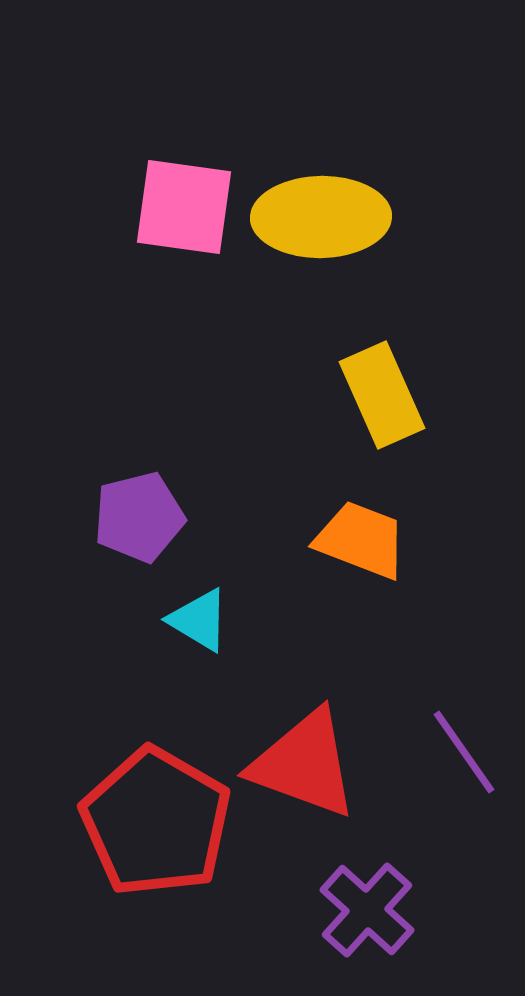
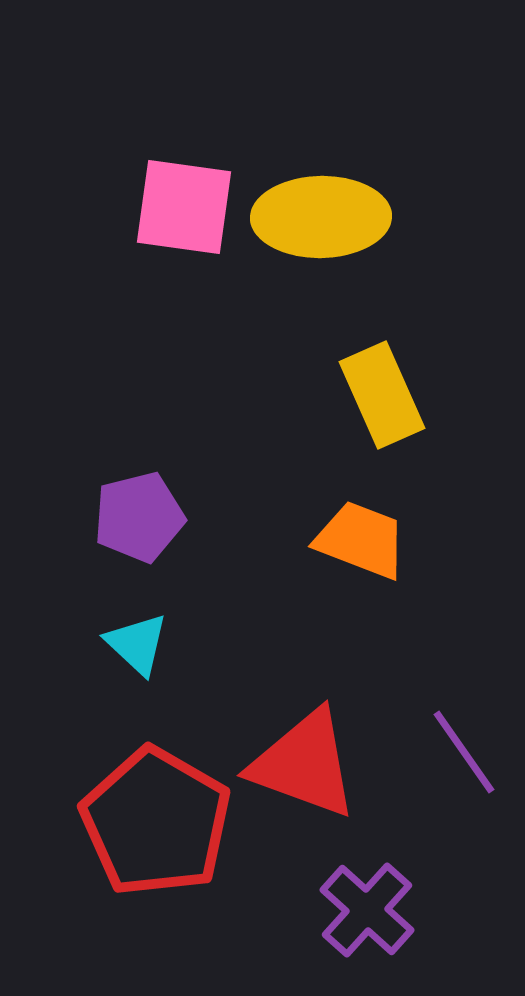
cyan triangle: moved 62 px left, 24 px down; rotated 12 degrees clockwise
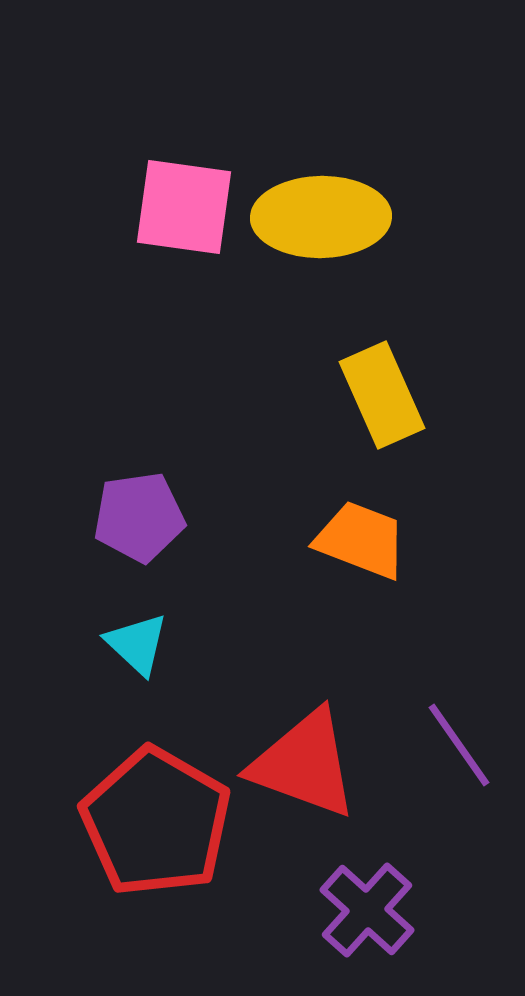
purple pentagon: rotated 6 degrees clockwise
purple line: moved 5 px left, 7 px up
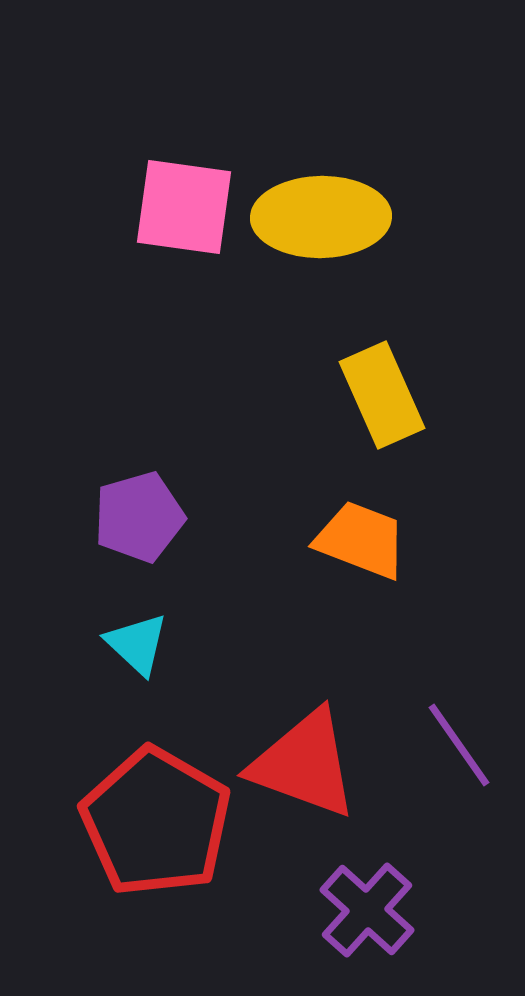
purple pentagon: rotated 8 degrees counterclockwise
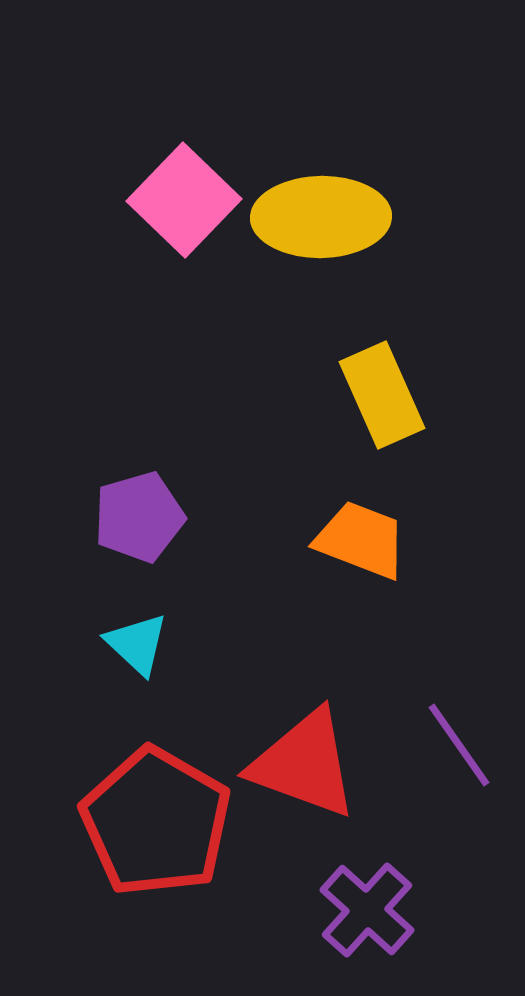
pink square: moved 7 px up; rotated 36 degrees clockwise
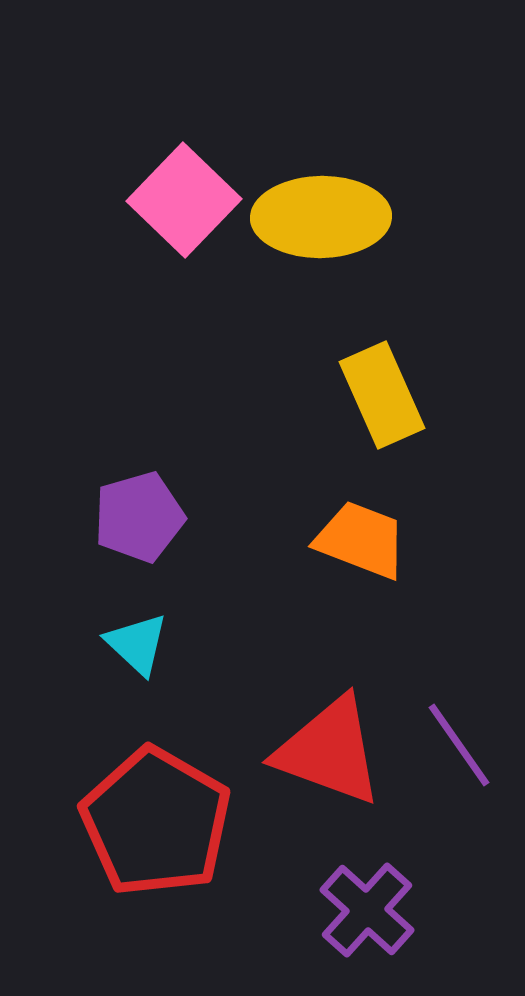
red triangle: moved 25 px right, 13 px up
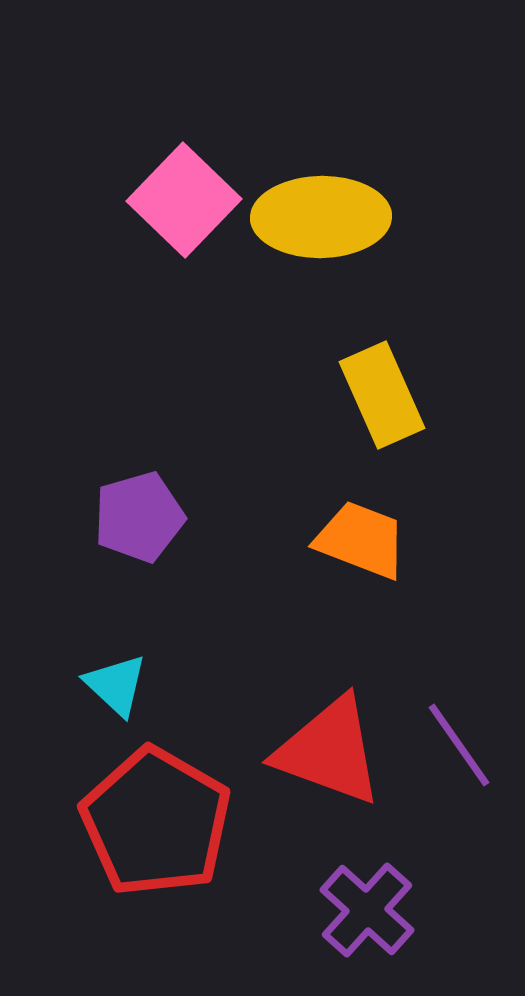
cyan triangle: moved 21 px left, 41 px down
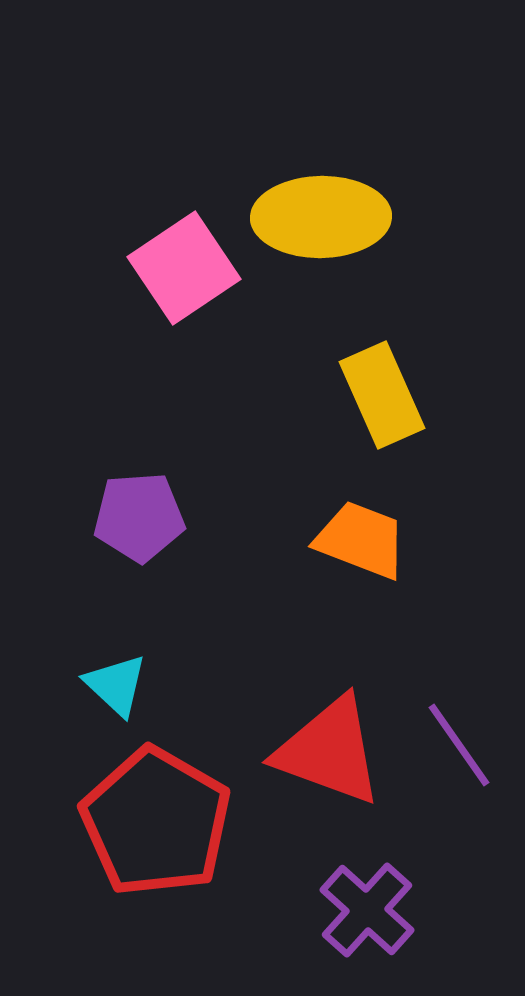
pink square: moved 68 px down; rotated 12 degrees clockwise
purple pentagon: rotated 12 degrees clockwise
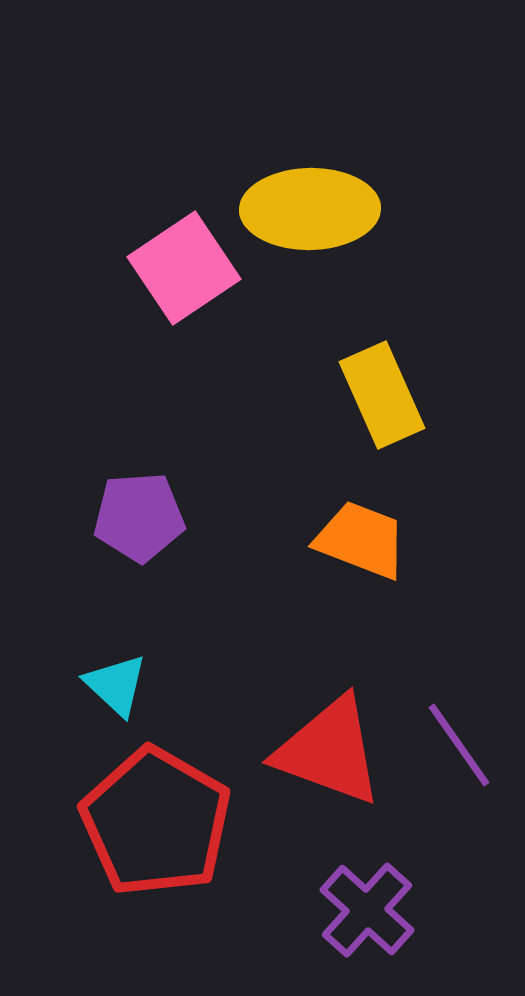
yellow ellipse: moved 11 px left, 8 px up
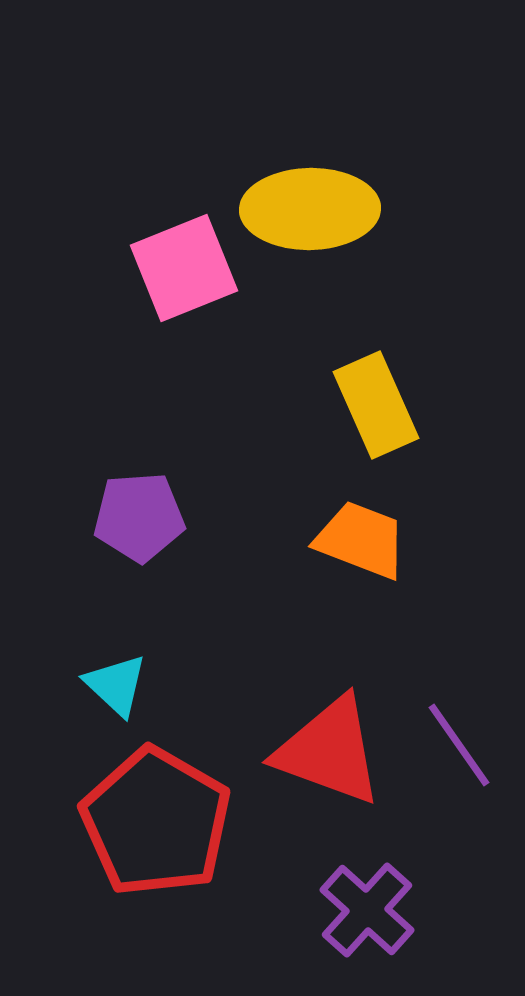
pink square: rotated 12 degrees clockwise
yellow rectangle: moved 6 px left, 10 px down
